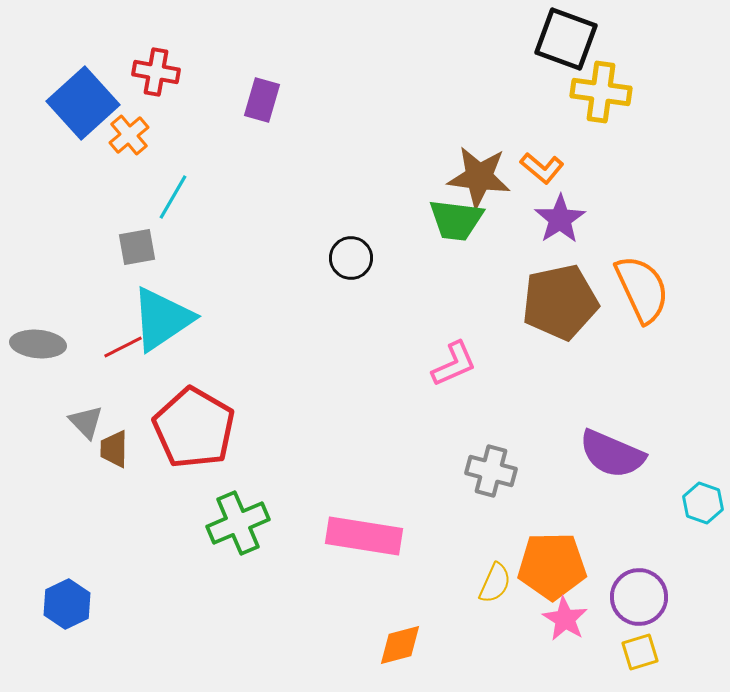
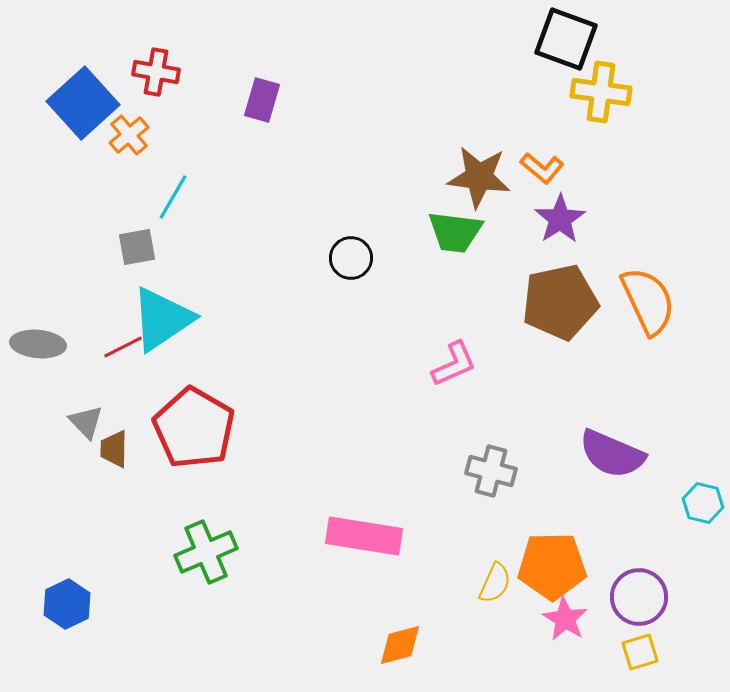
green trapezoid: moved 1 px left, 12 px down
orange semicircle: moved 6 px right, 12 px down
cyan hexagon: rotated 6 degrees counterclockwise
green cross: moved 32 px left, 29 px down
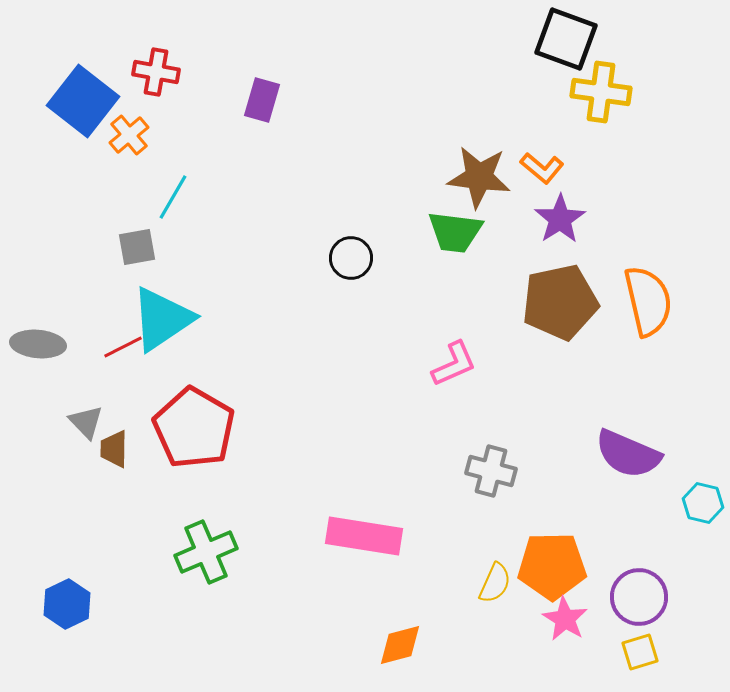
blue square: moved 2 px up; rotated 10 degrees counterclockwise
orange semicircle: rotated 12 degrees clockwise
purple semicircle: moved 16 px right
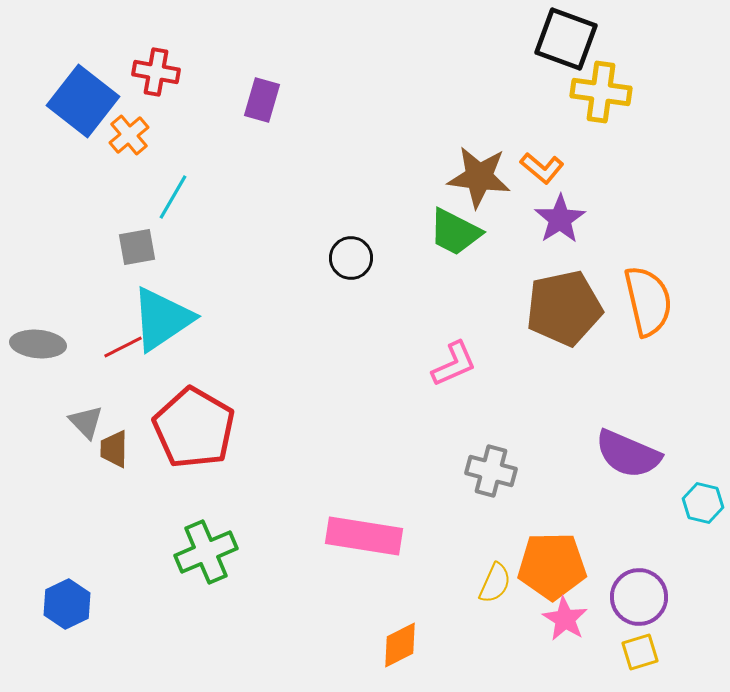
green trapezoid: rotated 20 degrees clockwise
brown pentagon: moved 4 px right, 6 px down
orange diamond: rotated 12 degrees counterclockwise
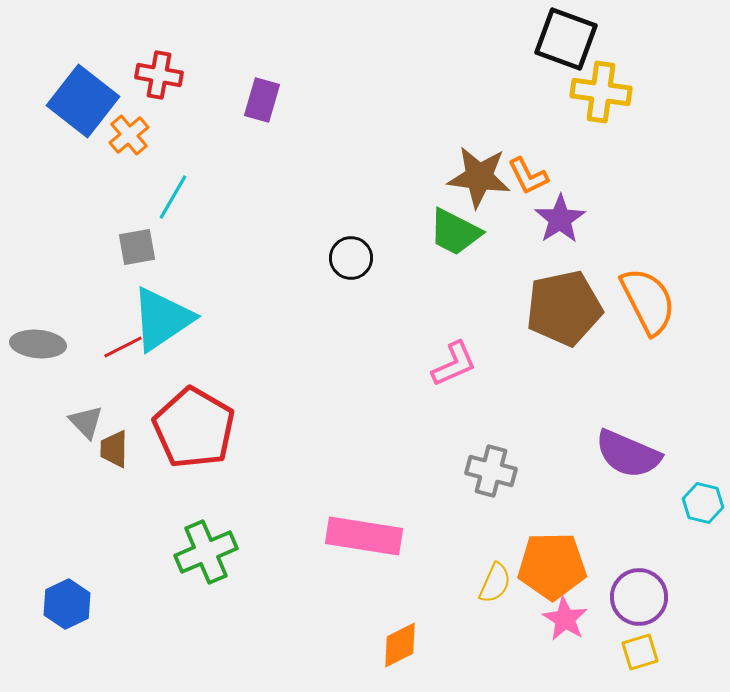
red cross: moved 3 px right, 3 px down
orange L-shape: moved 14 px left, 8 px down; rotated 24 degrees clockwise
orange semicircle: rotated 14 degrees counterclockwise
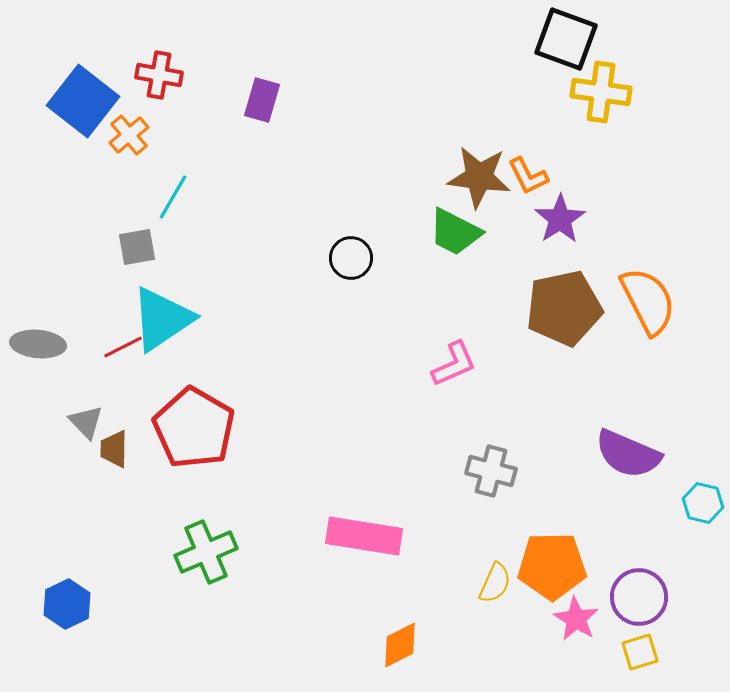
pink star: moved 11 px right
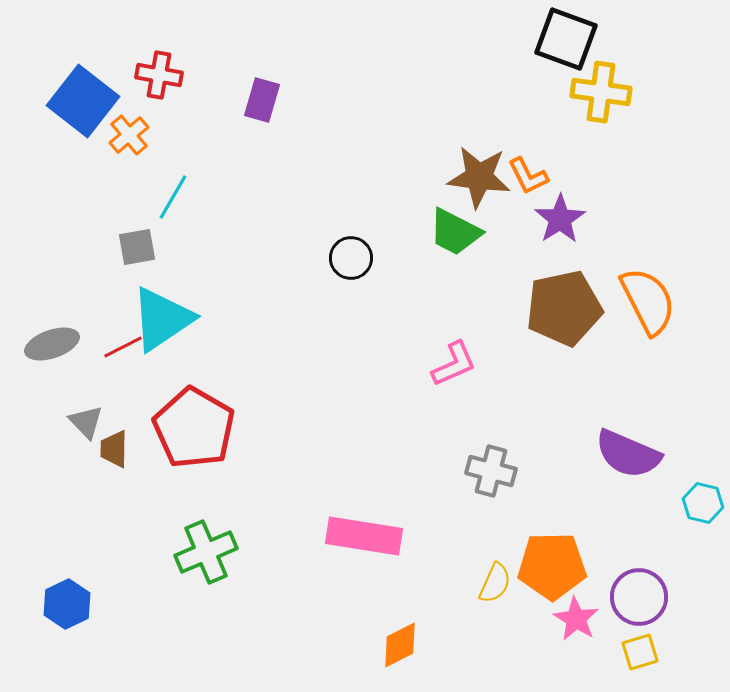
gray ellipse: moved 14 px right; rotated 24 degrees counterclockwise
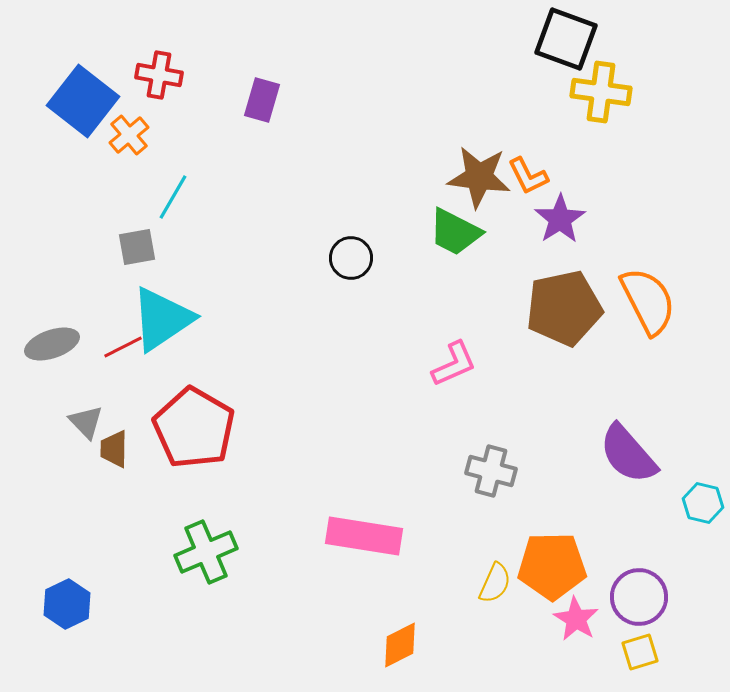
purple semicircle: rotated 26 degrees clockwise
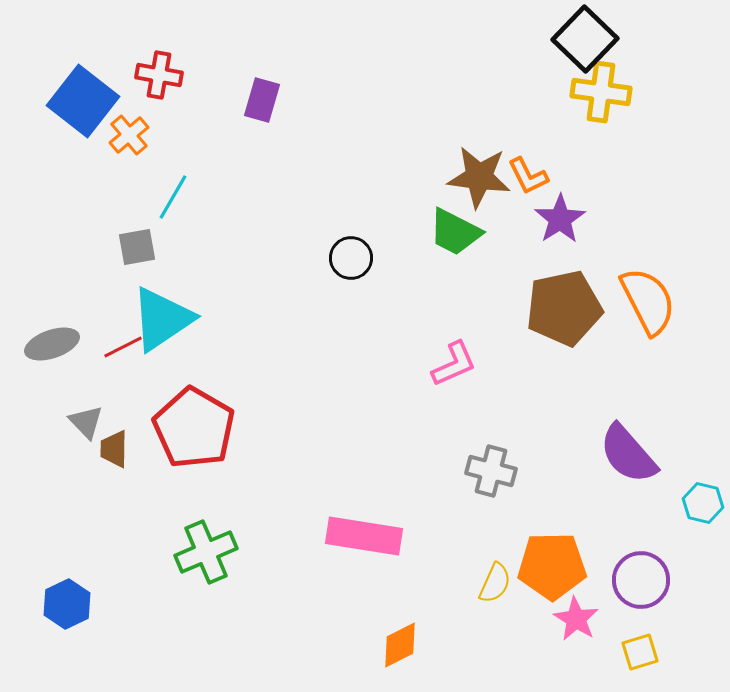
black square: moved 19 px right; rotated 24 degrees clockwise
purple circle: moved 2 px right, 17 px up
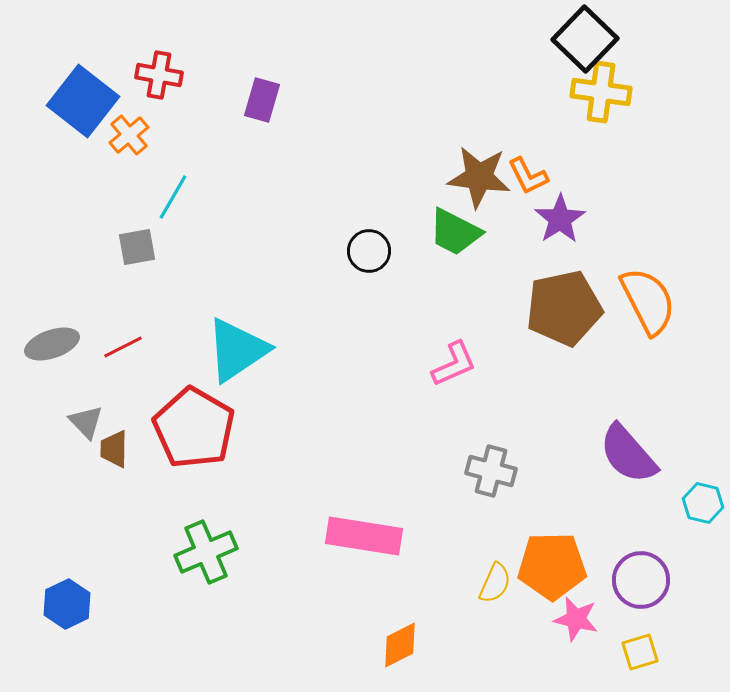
black circle: moved 18 px right, 7 px up
cyan triangle: moved 75 px right, 31 px down
pink star: rotated 18 degrees counterclockwise
